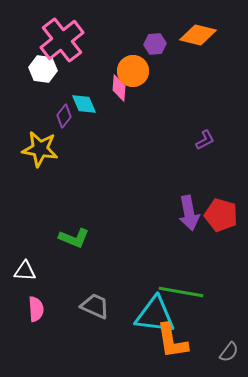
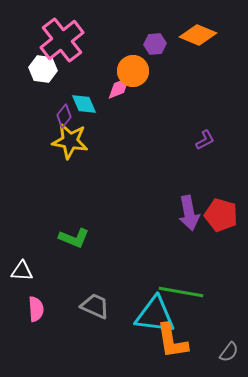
orange diamond: rotated 9 degrees clockwise
pink diamond: rotated 64 degrees clockwise
yellow star: moved 30 px right, 8 px up
white triangle: moved 3 px left
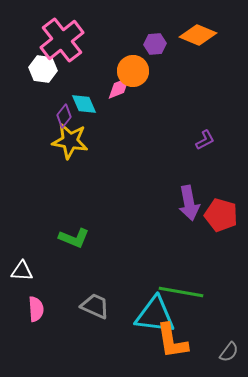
purple arrow: moved 10 px up
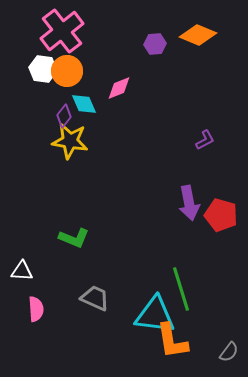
pink cross: moved 9 px up
orange circle: moved 66 px left
green line: moved 3 px up; rotated 63 degrees clockwise
gray trapezoid: moved 8 px up
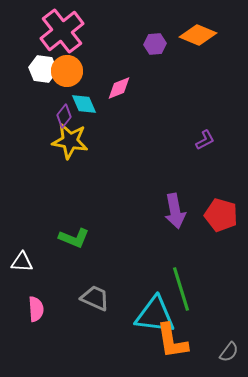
purple arrow: moved 14 px left, 8 px down
white triangle: moved 9 px up
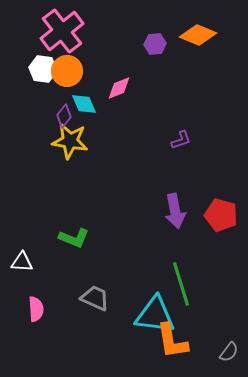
purple L-shape: moved 24 px left; rotated 10 degrees clockwise
green line: moved 5 px up
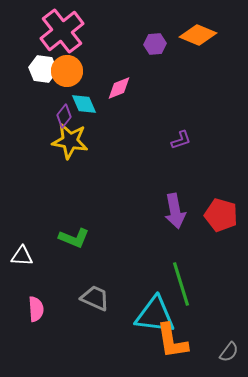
white triangle: moved 6 px up
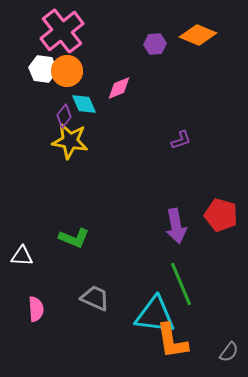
purple arrow: moved 1 px right, 15 px down
green line: rotated 6 degrees counterclockwise
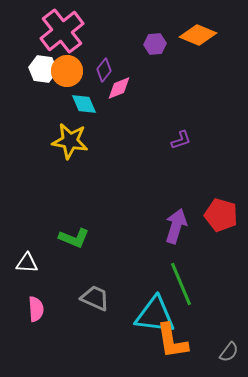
purple diamond: moved 40 px right, 46 px up
purple arrow: rotated 152 degrees counterclockwise
white triangle: moved 5 px right, 7 px down
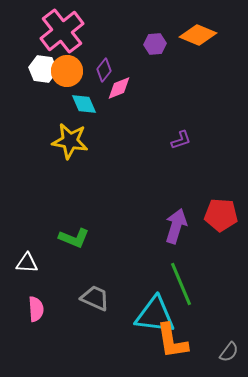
red pentagon: rotated 12 degrees counterclockwise
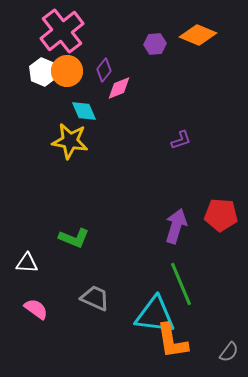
white hexagon: moved 3 px down; rotated 16 degrees clockwise
cyan diamond: moved 7 px down
pink semicircle: rotated 50 degrees counterclockwise
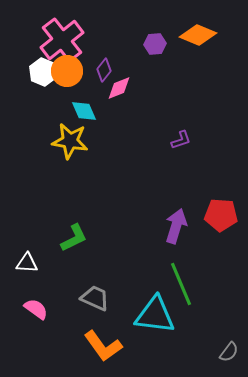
pink cross: moved 9 px down
green L-shape: rotated 48 degrees counterclockwise
orange L-shape: moved 69 px left, 5 px down; rotated 27 degrees counterclockwise
